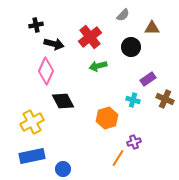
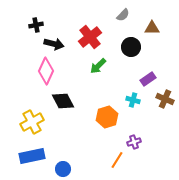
green arrow: rotated 30 degrees counterclockwise
orange hexagon: moved 1 px up
orange line: moved 1 px left, 2 px down
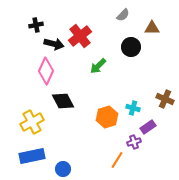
red cross: moved 10 px left, 1 px up
purple rectangle: moved 48 px down
cyan cross: moved 8 px down
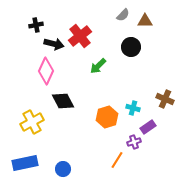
brown triangle: moved 7 px left, 7 px up
blue rectangle: moved 7 px left, 7 px down
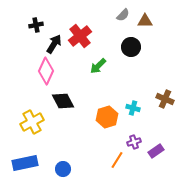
black arrow: rotated 72 degrees counterclockwise
purple rectangle: moved 8 px right, 24 px down
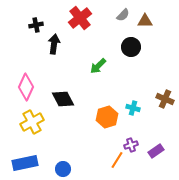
red cross: moved 18 px up
black arrow: rotated 24 degrees counterclockwise
pink diamond: moved 20 px left, 16 px down
black diamond: moved 2 px up
purple cross: moved 3 px left, 3 px down
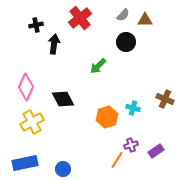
brown triangle: moved 1 px up
black circle: moved 5 px left, 5 px up
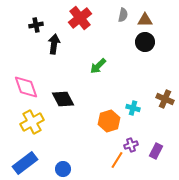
gray semicircle: rotated 32 degrees counterclockwise
black circle: moved 19 px right
pink diamond: rotated 44 degrees counterclockwise
orange hexagon: moved 2 px right, 4 px down
purple rectangle: rotated 28 degrees counterclockwise
blue rectangle: rotated 25 degrees counterclockwise
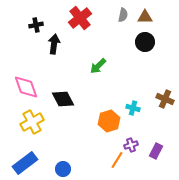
brown triangle: moved 3 px up
